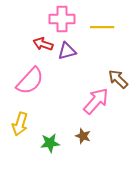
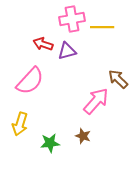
pink cross: moved 10 px right; rotated 10 degrees counterclockwise
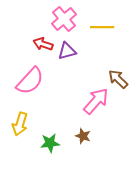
pink cross: moved 8 px left; rotated 30 degrees counterclockwise
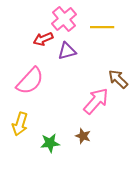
red arrow: moved 5 px up; rotated 42 degrees counterclockwise
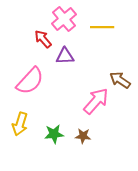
red arrow: rotated 72 degrees clockwise
purple triangle: moved 2 px left, 5 px down; rotated 12 degrees clockwise
brown arrow: moved 2 px right, 1 px down; rotated 10 degrees counterclockwise
brown star: rotated 14 degrees counterclockwise
green star: moved 4 px right, 9 px up
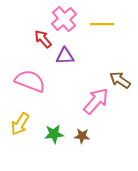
yellow line: moved 3 px up
pink semicircle: rotated 112 degrees counterclockwise
yellow arrow: rotated 15 degrees clockwise
brown star: moved 1 px left
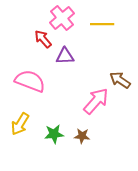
pink cross: moved 2 px left, 1 px up
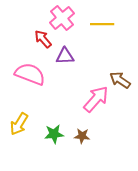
pink semicircle: moved 7 px up
pink arrow: moved 2 px up
yellow arrow: moved 1 px left
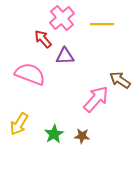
green star: rotated 24 degrees counterclockwise
